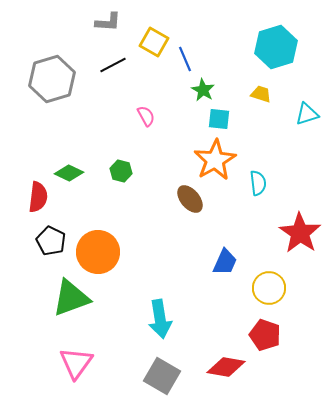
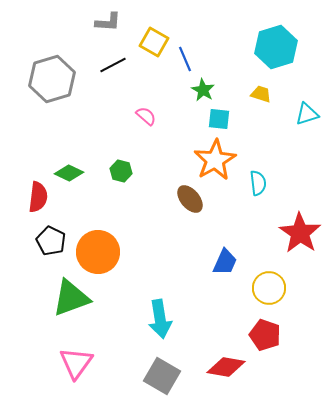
pink semicircle: rotated 20 degrees counterclockwise
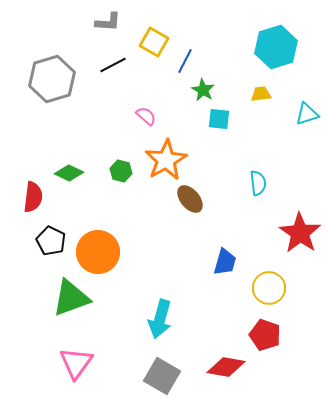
blue line: moved 2 px down; rotated 50 degrees clockwise
yellow trapezoid: rotated 25 degrees counterclockwise
orange star: moved 49 px left
red semicircle: moved 5 px left
blue trapezoid: rotated 8 degrees counterclockwise
cyan arrow: rotated 24 degrees clockwise
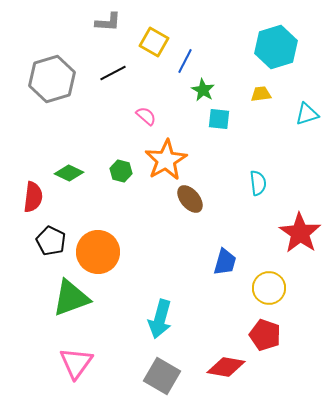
black line: moved 8 px down
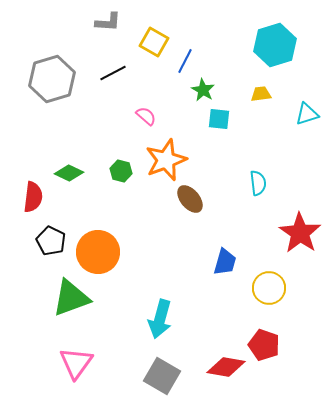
cyan hexagon: moved 1 px left, 2 px up
orange star: rotated 9 degrees clockwise
red pentagon: moved 1 px left, 10 px down
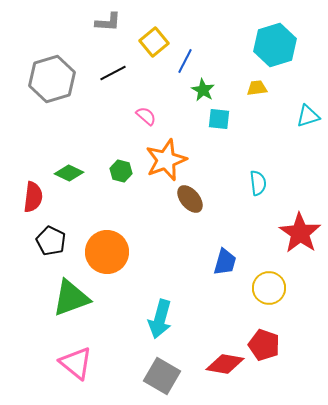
yellow square: rotated 20 degrees clockwise
yellow trapezoid: moved 4 px left, 6 px up
cyan triangle: moved 1 px right, 2 px down
orange circle: moved 9 px right
pink triangle: rotated 27 degrees counterclockwise
red diamond: moved 1 px left, 3 px up
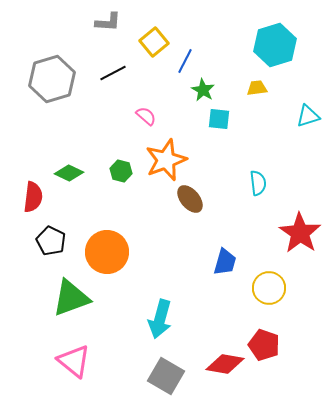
pink triangle: moved 2 px left, 2 px up
gray square: moved 4 px right
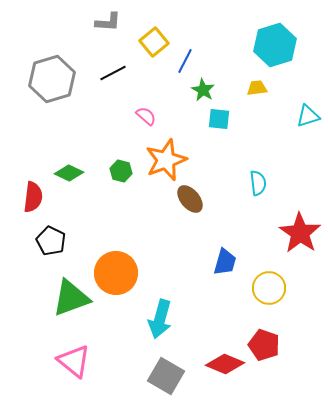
orange circle: moved 9 px right, 21 px down
red diamond: rotated 12 degrees clockwise
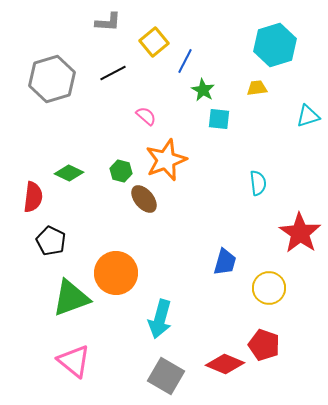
brown ellipse: moved 46 px left
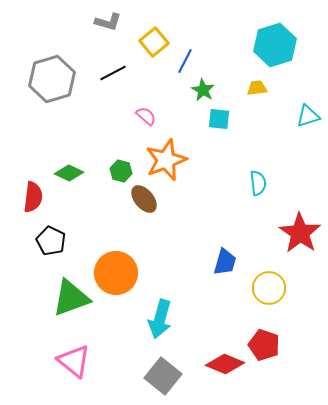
gray L-shape: rotated 12 degrees clockwise
gray square: moved 3 px left; rotated 9 degrees clockwise
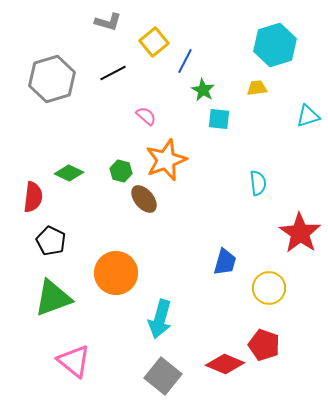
green triangle: moved 18 px left
